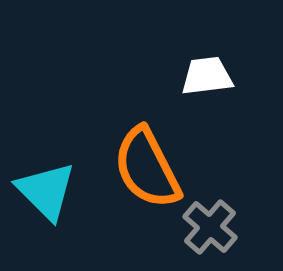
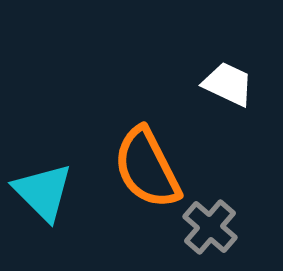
white trapezoid: moved 21 px right, 8 px down; rotated 32 degrees clockwise
cyan triangle: moved 3 px left, 1 px down
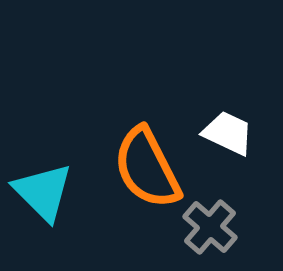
white trapezoid: moved 49 px down
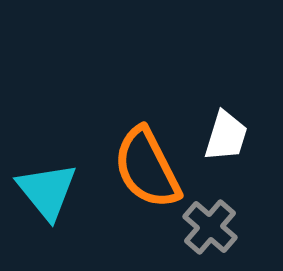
white trapezoid: moved 2 px left, 3 px down; rotated 82 degrees clockwise
cyan triangle: moved 4 px right, 1 px up; rotated 6 degrees clockwise
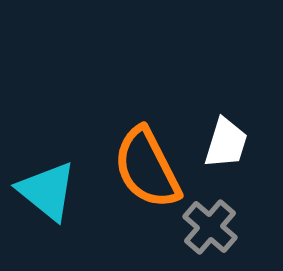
white trapezoid: moved 7 px down
cyan triangle: rotated 12 degrees counterclockwise
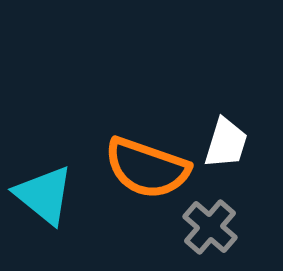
orange semicircle: rotated 44 degrees counterclockwise
cyan triangle: moved 3 px left, 4 px down
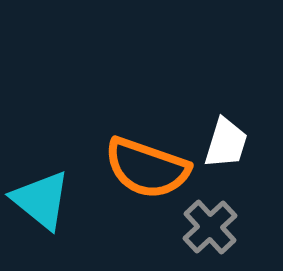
cyan triangle: moved 3 px left, 5 px down
gray cross: rotated 6 degrees clockwise
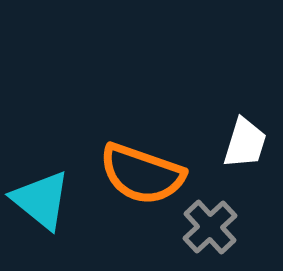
white trapezoid: moved 19 px right
orange semicircle: moved 5 px left, 6 px down
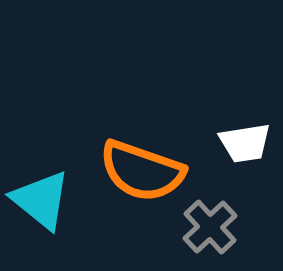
white trapezoid: rotated 64 degrees clockwise
orange semicircle: moved 3 px up
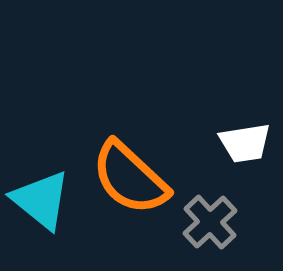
orange semicircle: moved 12 px left, 7 px down; rotated 24 degrees clockwise
gray cross: moved 5 px up
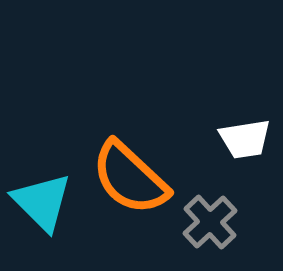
white trapezoid: moved 4 px up
cyan triangle: moved 1 px right, 2 px down; rotated 6 degrees clockwise
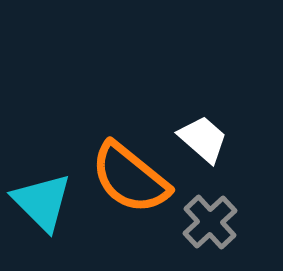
white trapezoid: moved 42 px left; rotated 130 degrees counterclockwise
orange semicircle: rotated 4 degrees counterclockwise
